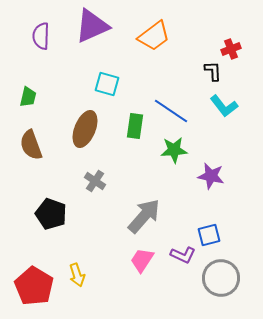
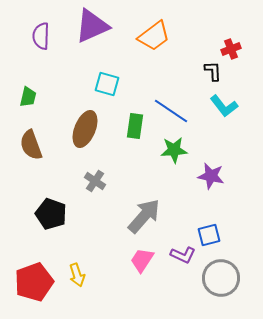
red pentagon: moved 4 px up; rotated 21 degrees clockwise
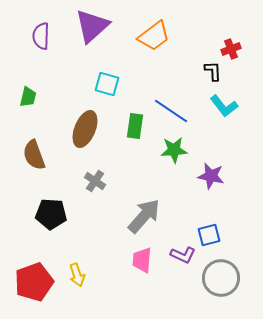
purple triangle: rotated 18 degrees counterclockwise
brown semicircle: moved 3 px right, 10 px down
black pentagon: rotated 16 degrees counterclockwise
pink trapezoid: rotated 28 degrees counterclockwise
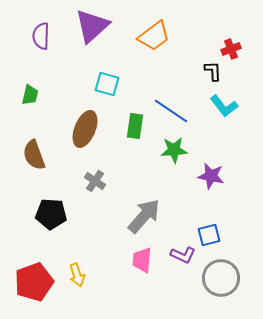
green trapezoid: moved 2 px right, 2 px up
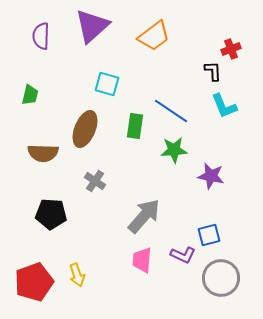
cyan L-shape: rotated 16 degrees clockwise
brown semicircle: moved 9 px right, 2 px up; rotated 68 degrees counterclockwise
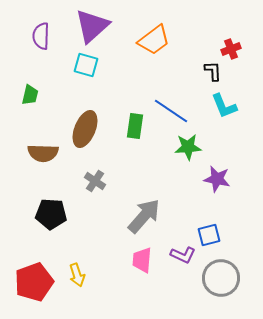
orange trapezoid: moved 4 px down
cyan square: moved 21 px left, 19 px up
green star: moved 14 px right, 3 px up
purple star: moved 6 px right, 3 px down
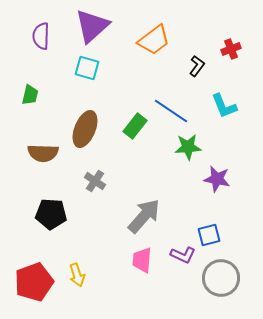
cyan square: moved 1 px right, 3 px down
black L-shape: moved 16 px left, 5 px up; rotated 40 degrees clockwise
green rectangle: rotated 30 degrees clockwise
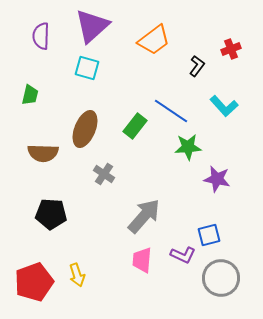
cyan L-shape: rotated 20 degrees counterclockwise
gray cross: moved 9 px right, 7 px up
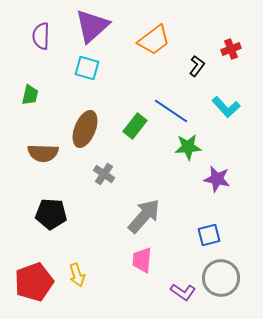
cyan L-shape: moved 2 px right, 1 px down
purple L-shape: moved 37 px down; rotated 10 degrees clockwise
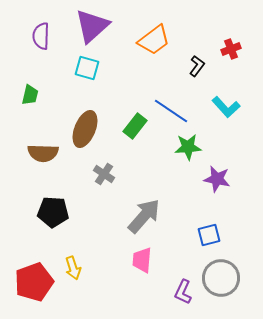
black pentagon: moved 2 px right, 2 px up
yellow arrow: moved 4 px left, 7 px up
purple L-shape: rotated 80 degrees clockwise
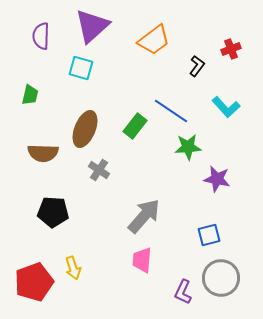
cyan square: moved 6 px left
gray cross: moved 5 px left, 4 px up
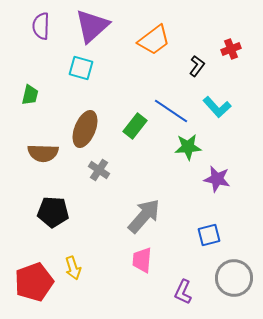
purple semicircle: moved 10 px up
cyan L-shape: moved 9 px left
gray circle: moved 13 px right
